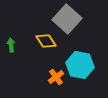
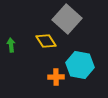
orange cross: rotated 35 degrees clockwise
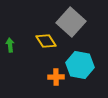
gray square: moved 4 px right, 3 px down
green arrow: moved 1 px left
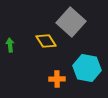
cyan hexagon: moved 7 px right, 3 px down
orange cross: moved 1 px right, 2 px down
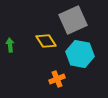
gray square: moved 2 px right, 2 px up; rotated 24 degrees clockwise
cyan hexagon: moved 7 px left, 14 px up
orange cross: rotated 21 degrees counterclockwise
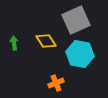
gray square: moved 3 px right
green arrow: moved 4 px right, 2 px up
orange cross: moved 1 px left, 4 px down
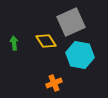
gray square: moved 5 px left, 2 px down
cyan hexagon: moved 1 px down
orange cross: moved 2 px left
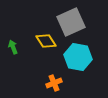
green arrow: moved 1 px left, 4 px down; rotated 16 degrees counterclockwise
cyan hexagon: moved 2 px left, 2 px down
